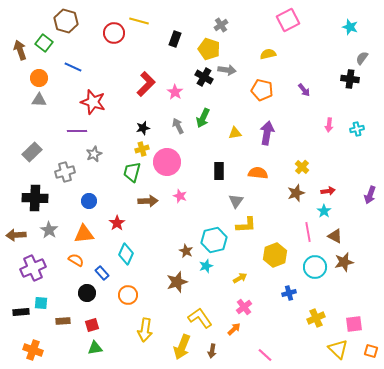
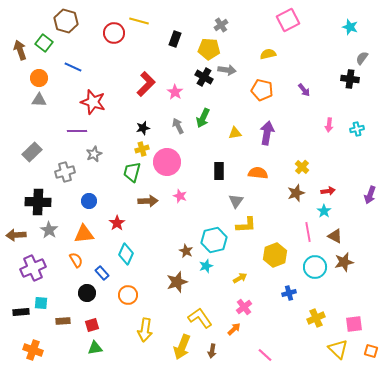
yellow pentagon at (209, 49): rotated 15 degrees counterclockwise
black cross at (35, 198): moved 3 px right, 4 px down
orange semicircle at (76, 260): rotated 28 degrees clockwise
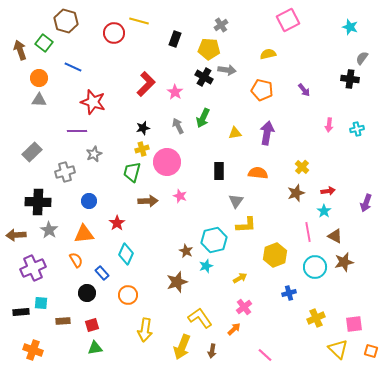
purple arrow at (370, 195): moved 4 px left, 8 px down
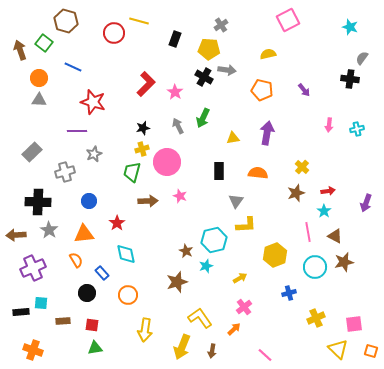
yellow triangle at (235, 133): moved 2 px left, 5 px down
cyan diamond at (126, 254): rotated 35 degrees counterclockwise
red square at (92, 325): rotated 24 degrees clockwise
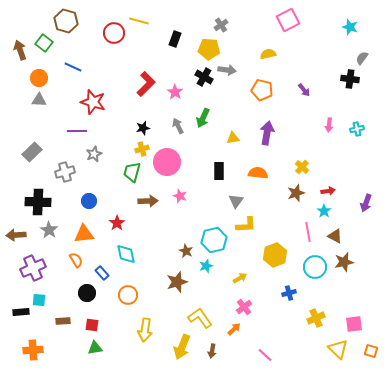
cyan square at (41, 303): moved 2 px left, 3 px up
orange cross at (33, 350): rotated 24 degrees counterclockwise
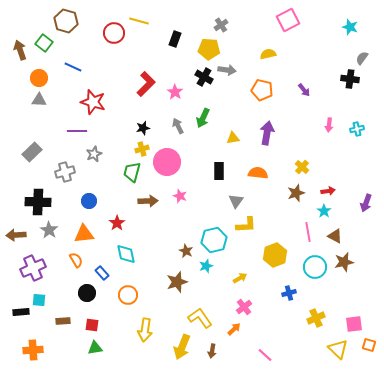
orange square at (371, 351): moved 2 px left, 6 px up
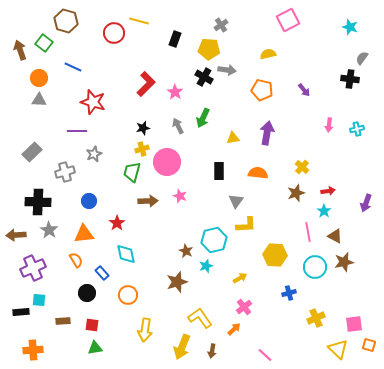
yellow hexagon at (275, 255): rotated 25 degrees clockwise
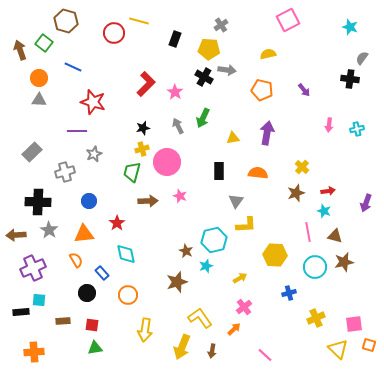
cyan star at (324, 211): rotated 16 degrees counterclockwise
brown triangle at (335, 236): rotated 14 degrees counterclockwise
orange cross at (33, 350): moved 1 px right, 2 px down
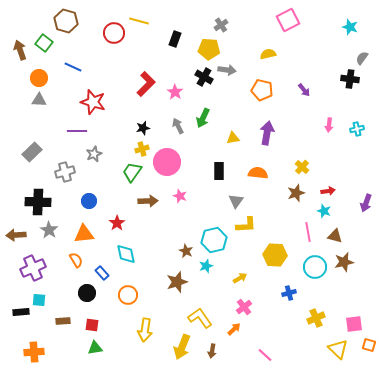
green trapezoid at (132, 172): rotated 20 degrees clockwise
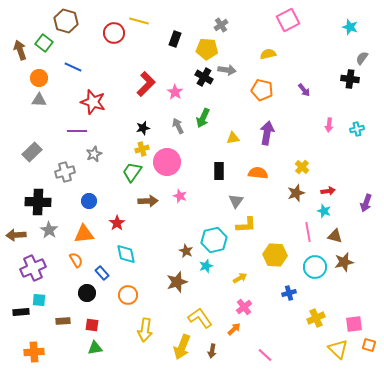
yellow pentagon at (209, 49): moved 2 px left
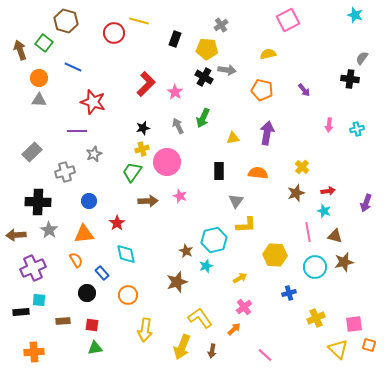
cyan star at (350, 27): moved 5 px right, 12 px up
